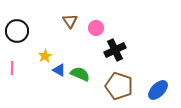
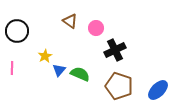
brown triangle: rotated 21 degrees counterclockwise
blue triangle: rotated 40 degrees clockwise
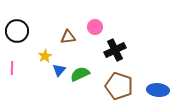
brown triangle: moved 2 px left, 16 px down; rotated 42 degrees counterclockwise
pink circle: moved 1 px left, 1 px up
green semicircle: rotated 48 degrees counterclockwise
blue ellipse: rotated 50 degrees clockwise
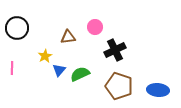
black circle: moved 3 px up
